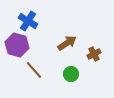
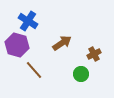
brown arrow: moved 5 px left
green circle: moved 10 px right
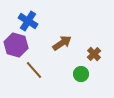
purple hexagon: moved 1 px left
brown cross: rotated 16 degrees counterclockwise
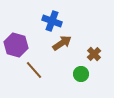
blue cross: moved 24 px right; rotated 12 degrees counterclockwise
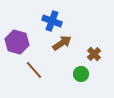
purple hexagon: moved 1 px right, 3 px up
